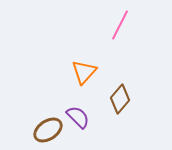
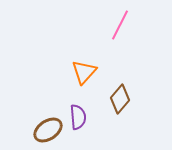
purple semicircle: rotated 40 degrees clockwise
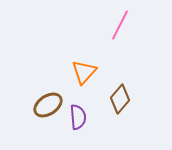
brown ellipse: moved 25 px up
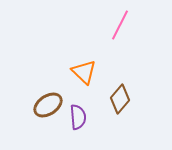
orange triangle: rotated 28 degrees counterclockwise
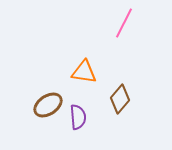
pink line: moved 4 px right, 2 px up
orange triangle: rotated 36 degrees counterclockwise
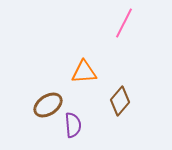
orange triangle: rotated 12 degrees counterclockwise
brown diamond: moved 2 px down
purple semicircle: moved 5 px left, 8 px down
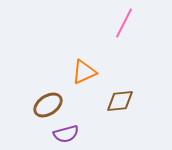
orange triangle: rotated 20 degrees counterclockwise
brown diamond: rotated 44 degrees clockwise
purple semicircle: moved 7 px left, 9 px down; rotated 80 degrees clockwise
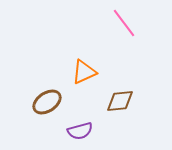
pink line: rotated 64 degrees counterclockwise
brown ellipse: moved 1 px left, 3 px up
purple semicircle: moved 14 px right, 3 px up
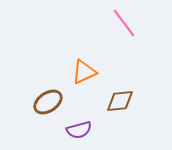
brown ellipse: moved 1 px right
purple semicircle: moved 1 px left, 1 px up
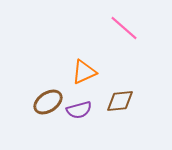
pink line: moved 5 px down; rotated 12 degrees counterclockwise
purple semicircle: moved 20 px up
